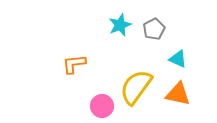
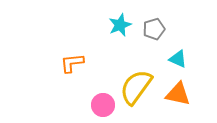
gray pentagon: rotated 10 degrees clockwise
orange L-shape: moved 2 px left, 1 px up
pink circle: moved 1 px right, 1 px up
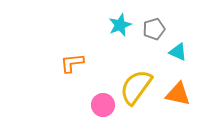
cyan triangle: moved 7 px up
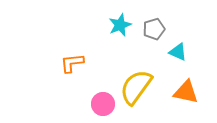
orange triangle: moved 8 px right, 2 px up
pink circle: moved 1 px up
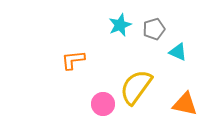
orange L-shape: moved 1 px right, 3 px up
orange triangle: moved 1 px left, 12 px down
